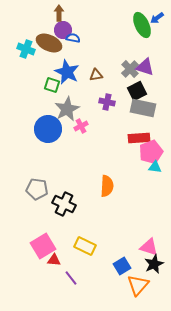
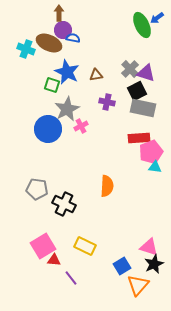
purple triangle: moved 1 px right, 6 px down
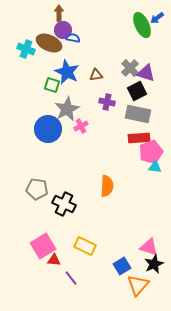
gray cross: moved 1 px up
gray rectangle: moved 5 px left, 6 px down
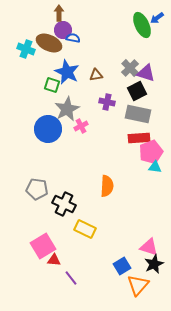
yellow rectangle: moved 17 px up
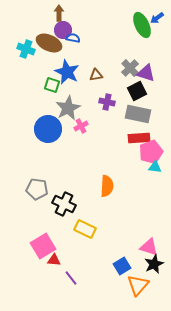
gray star: moved 1 px right, 1 px up
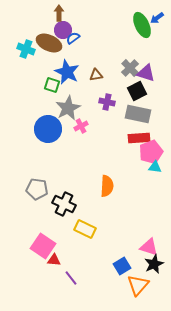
blue semicircle: rotated 48 degrees counterclockwise
pink square: rotated 25 degrees counterclockwise
